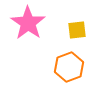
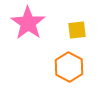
orange hexagon: rotated 12 degrees counterclockwise
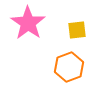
orange hexagon: rotated 12 degrees clockwise
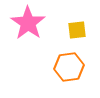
orange hexagon: rotated 12 degrees clockwise
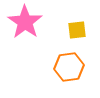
pink star: moved 3 px left, 1 px up
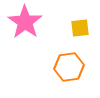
yellow square: moved 3 px right, 2 px up
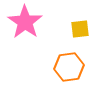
yellow square: moved 1 px down
